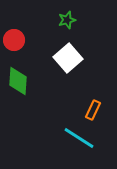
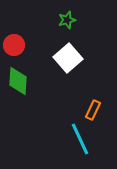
red circle: moved 5 px down
cyan line: moved 1 px right, 1 px down; rotated 32 degrees clockwise
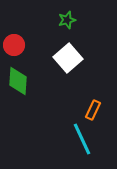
cyan line: moved 2 px right
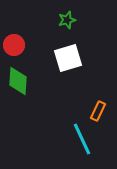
white square: rotated 24 degrees clockwise
orange rectangle: moved 5 px right, 1 px down
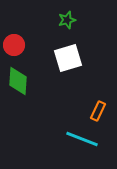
cyan line: rotated 44 degrees counterclockwise
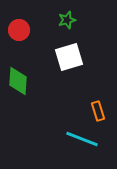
red circle: moved 5 px right, 15 px up
white square: moved 1 px right, 1 px up
orange rectangle: rotated 42 degrees counterclockwise
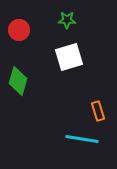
green star: rotated 18 degrees clockwise
green diamond: rotated 12 degrees clockwise
cyan line: rotated 12 degrees counterclockwise
